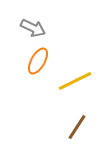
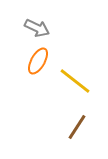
gray arrow: moved 4 px right
yellow line: rotated 64 degrees clockwise
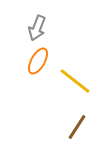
gray arrow: rotated 85 degrees clockwise
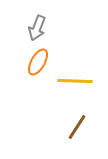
orange ellipse: moved 1 px down
yellow line: rotated 36 degrees counterclockwise
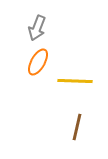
brown line: rotated 20 degrees counterclockwise
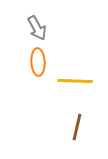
gray arrow: rotated 50 degrees counterclockwise
orange ellipse: rotated 32 degrees counterclockwise
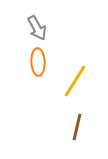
yellow line: rotated 60 degrees counterclockwise
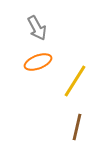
orange ellipse: rotated 72 degrees clockwise
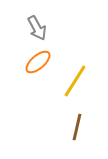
orange ellipse: rotated 20 degrees counterclockwise
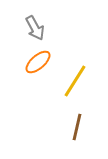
gray arrow: moved 2 px left
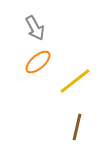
yellow line: rotated 20 degrees clockwise
